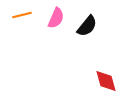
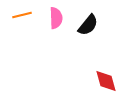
pink semicircle: rotated 25 degrees counterclockwise
black semicircle: moved 1 px right, 1 px up
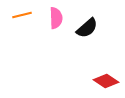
black semicircle: moved 1 px left, 3 px down; rotated 10 degrees clockwise
red diamond: rotated 40 degrees counterclockwise
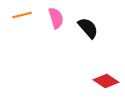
pink semicircle: rotated 15 degrees counterclockwise
black semicircle: moved 1 px right; rotated 90 degrees counterclockwise
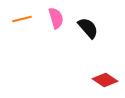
orange line: moved 4 px down
red diamond: moved 1 px left, 1 px up
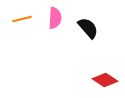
pink semicircle: moved 1 px left; rotated 20 degrees clockwise
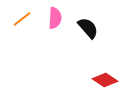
orange line: rotated 24 degrees counterclockwise
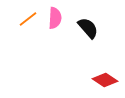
orange line: moved 6 px right
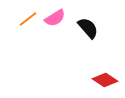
pink semicircle: rotated 55 degrees clockwise
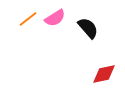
red diamond: moved 1 px left, 6 px up; rotated 45 degrees counterclockwise
